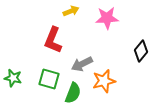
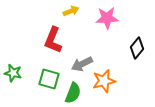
black diamond: moved 4 px left, 3 px up
green star: moved 5 px up
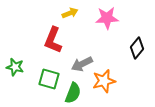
yellow arrow: moved 1 px left, 2 px down
green star: moved 2 px right, 6 px up
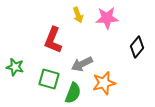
yellow arrow: moved 8 px right, 2 px down; rotated 91 degrees clockwise
black diamond: moved 1 px up
orange star: moved 2 px down
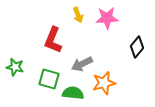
green semicircle: rotated 105 degrees counterclockwise
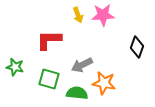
pink star: moved 4 px left, 3 px up
red L-shape: moved 4 px left; rotated 68 degrees clockwise
black diamond: rotated 20 degrees counterclockwise
gray arrow: moved 1 px down
orange star: rotated 25 degrees clockwise
green semicircle: moved 4 px right
